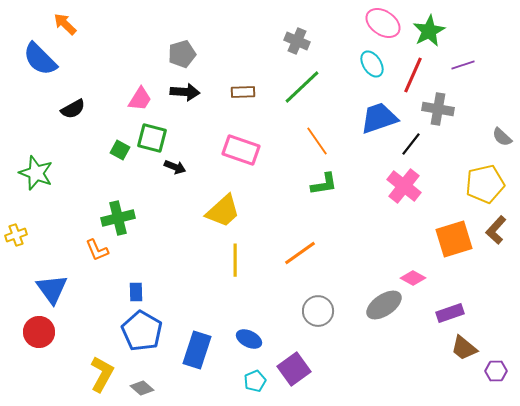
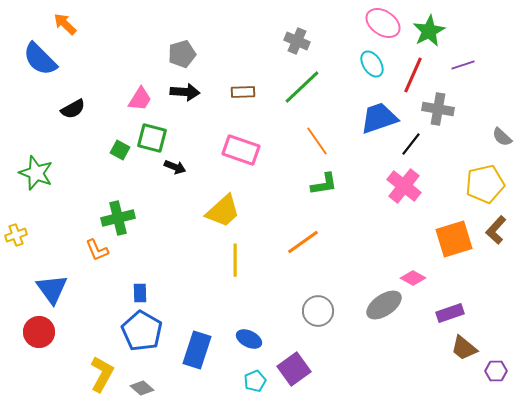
orange line at (300, 253): moved 3 px right, 11 px up
blue rectangle at (136, 292): moved 4 px right, 1 px down
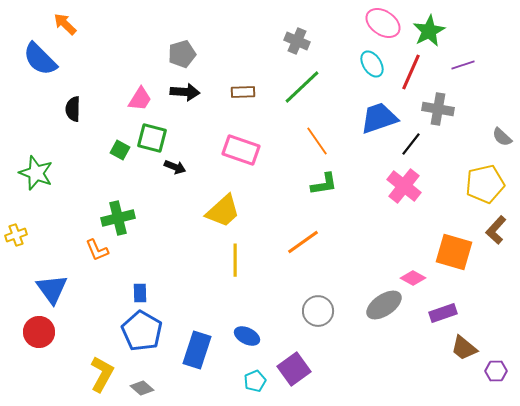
red line at (413, 75): moved 2 px left, 3 px up
black semicircle at (73, 109): rotated 120 degrees clockwise
orange square at (454, 239): moved 13 px down; rotated 33 degrees clockwise
purple rectangle at (450, 313): moved 7 px left
blue ellipse at (249, 339): moved 2 px left, 3 px up
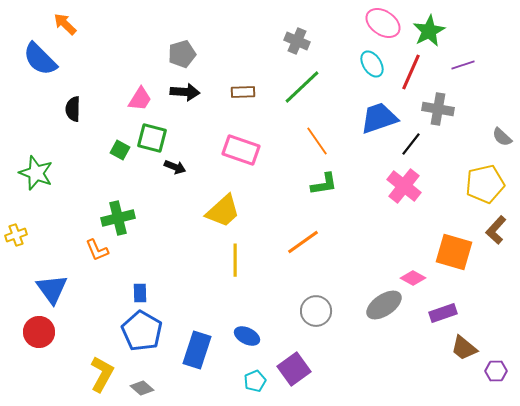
gray circle at (318, 311): moved 2 px left
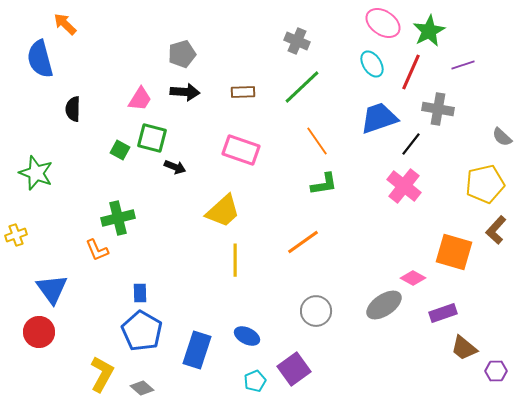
blue semicircle at (40, 59): rotated 30 degrees clockwise
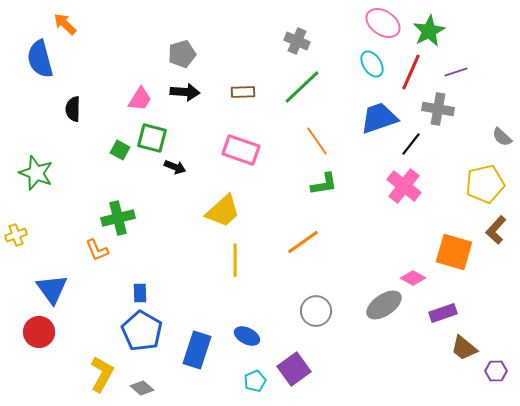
purple line at (463, 65): moved 7 px left, 7 px down
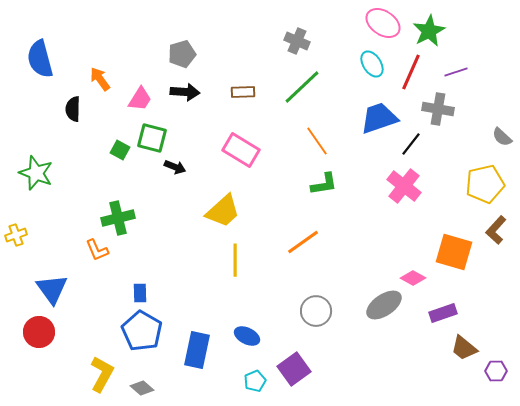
orange arrow at (65, 24): moved 35 px right, 55 px down; rotated 10 degrees clockwise
pink rectangle at (241, 150): rotated 12 degrees clockwise
blue rectangle at (197, 350): rotated 6 degrees counterclockwise
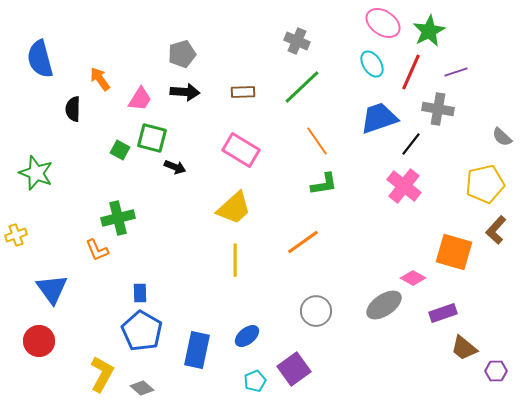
yellow trapezoid at (223, 211): moved 11 px right, 3 px up
red circle at (39, 332): moved 9 px down
blue ellipse at (247, 336): rotated 65 degrees counterclockwise
